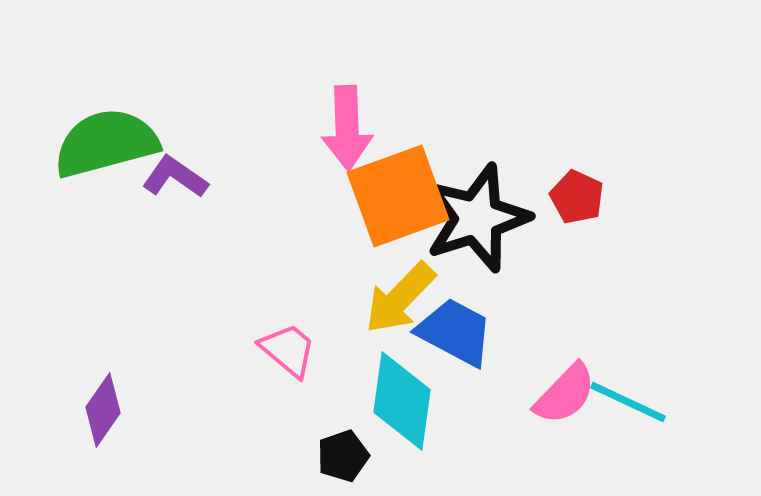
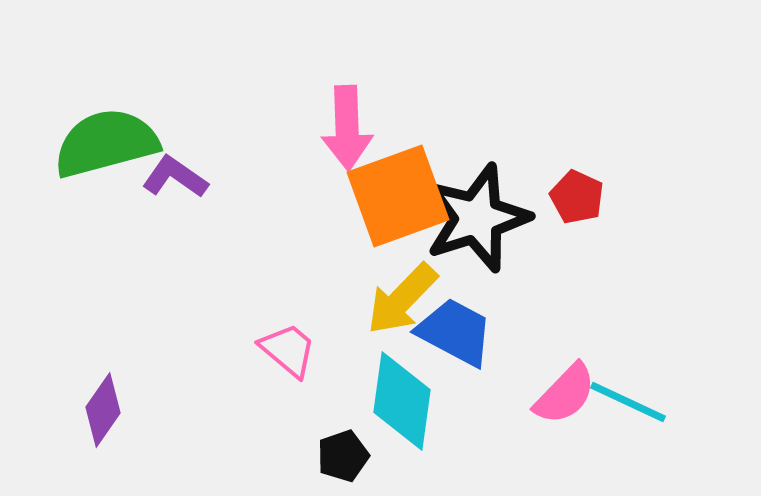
yellow arrow: moved 2 px right, 1 px down
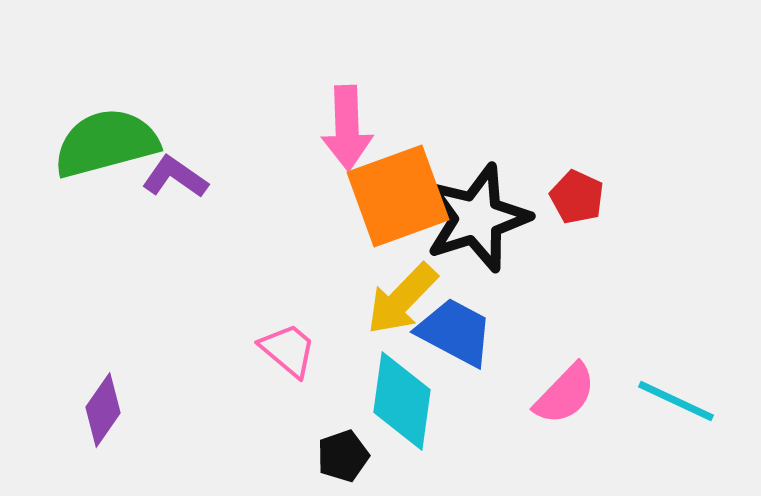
cyan line: moved 48 px right, 1 px up
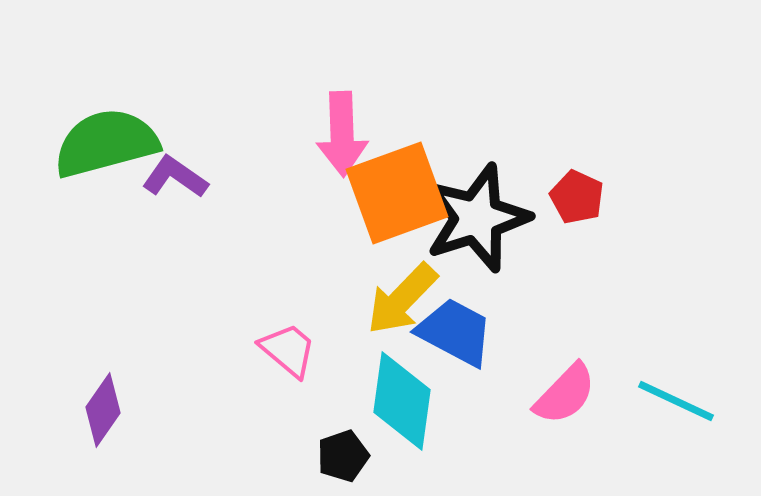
pink arrow: moved 5 px left, 6 px down
orange square: moved 1 px left, 3 px up
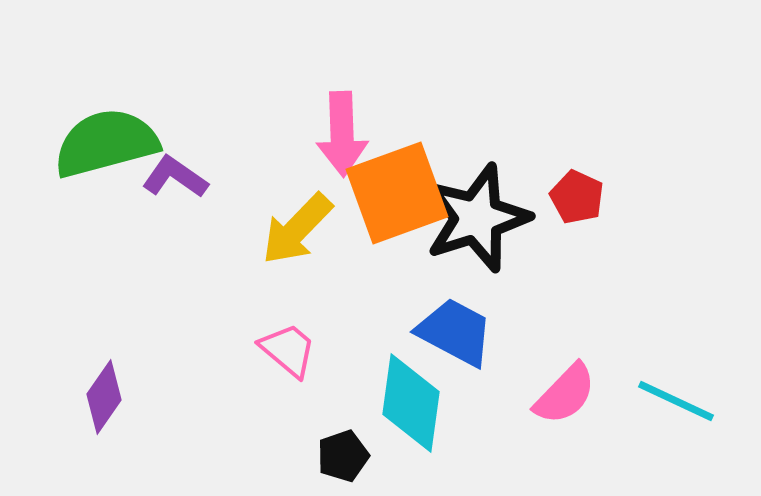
yellow arrow: moved 105 px left, 70 px up
cyan diamond: moved 9 px right, 2 px down
purple diamond: moved 1 px right, 13 px up
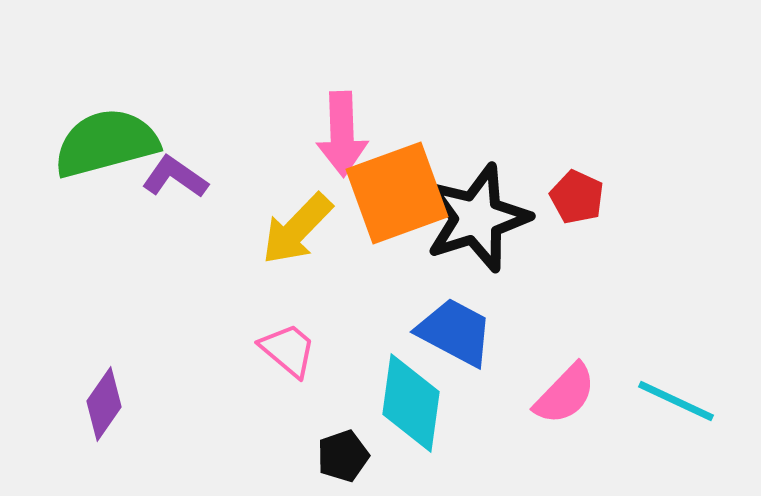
purple diamond: moved 7 px down
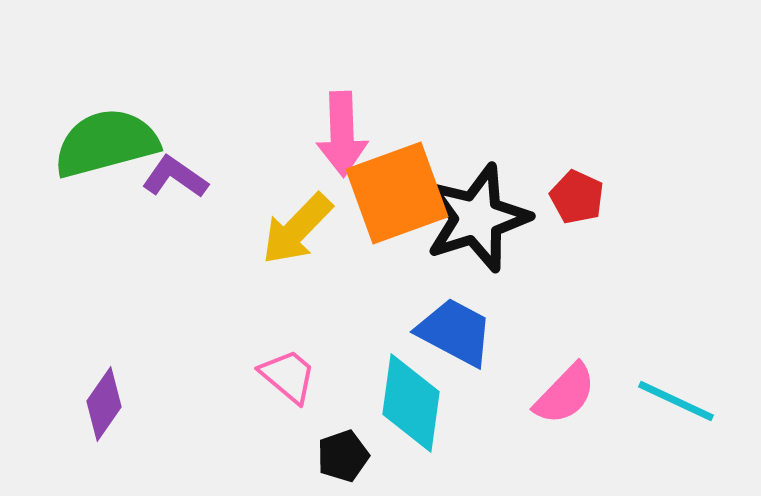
pink trapezoid: moved 26 px down
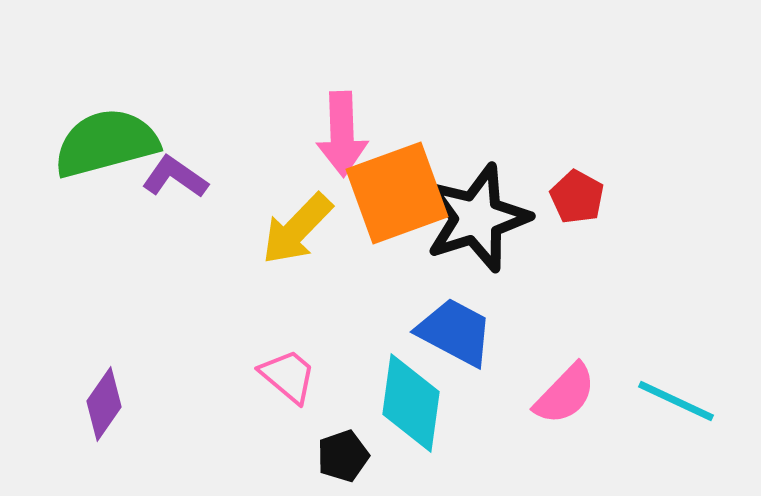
red pentagon: rotated 4 degrees clockwise
